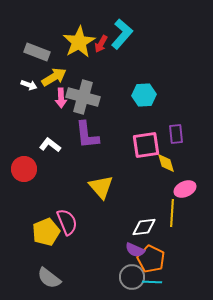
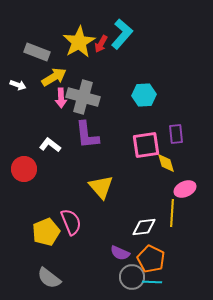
white arrow: moved 11 px left
pink semicircle: moved 4 px right
purple semicircle: moved 15 px left, 3 px down
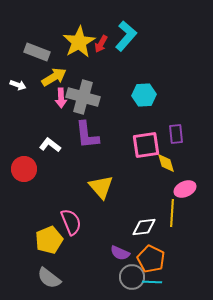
cyan L-shape: moved 4 px right, 2 px down
yellow pentagon: moved 3 px right, 8 px down
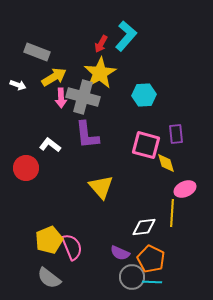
yellow star: moved 21 px right, 31 px down
pink square: rotated 24 degrees clockwise
red circle: moved 2 px right, 1 px up
pink semicircle: moved 1 px right, 25 px down
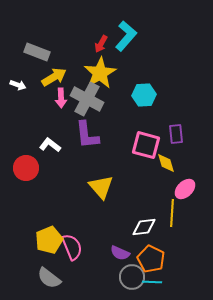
gray cross: moved 4 px right, 2 px down; rotated 12 degrees clockwise
pink ellipse: rotated 20 degrees counterclockwise
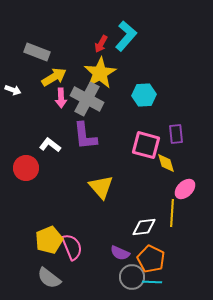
white arrow: moved 5 px left, 5 px down
purple L-shape: moved 2 px left, 1 px down
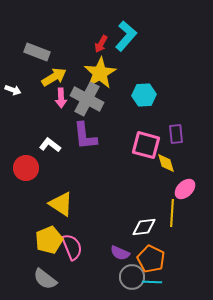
yellow triangle: moved 40 px left, 17 px down; rotated 16 degrees counterclockwise
gray semicircle: moved 4 px left, 1 px down
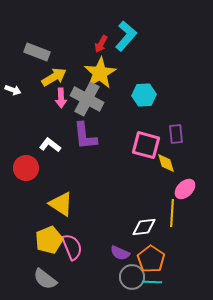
orange pentagon: rotated 8 degrees clockwise
